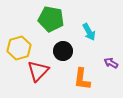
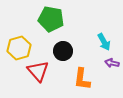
cyan arrow: moved 15 px right, 10 px down
purple arrow: moved 1 px right; rotated 16 degrees counterclockwise
red triangle: rotated 25 degrees counterclockwise
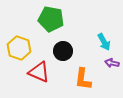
yellow hexagon: rotated 25 degrees counterclockwise
red triangle: moved 1 px right, 1 px down; rotated 25 degrees counterclockwise
orange L-shape: moved 1 px right
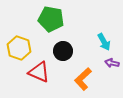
orange L-shape: rotated 40 degrees clockwise
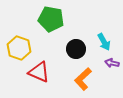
black circle: moved 13 px right, 2 px up
